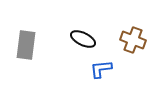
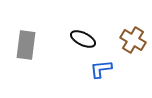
brown cross: rotated 10 degrees clockwise
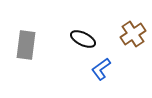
brown cross: moved 6 px up; rotated 25 degrees clockwise
blue L-shape: rotated 30 degrees counterclockwise
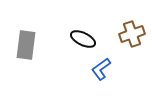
brown cross: moved 1 px left; rotated 15 degrees clockwise
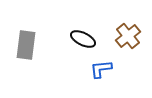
brown cross: moved 4 px left, 2 px down; rotated 20 degrees counterclockwise
blue L-shape: rotated 30 degrees clockwise
